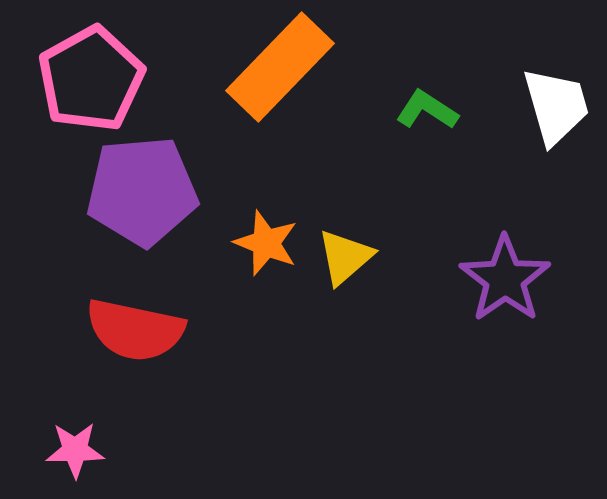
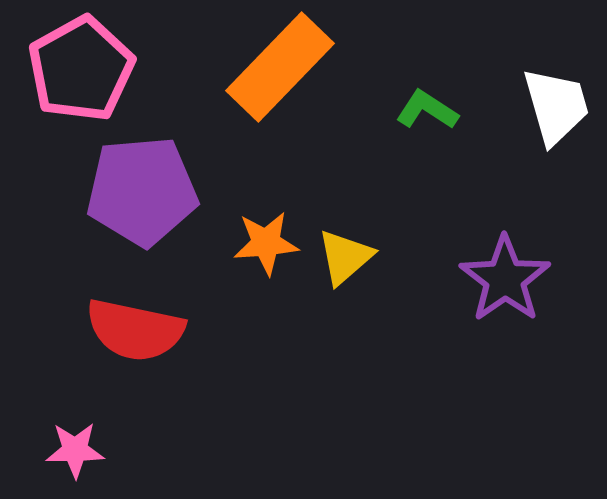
pink pentagon: moved 10 px left, 10 px up
orange star: rotated 26 degrees counterclockwise
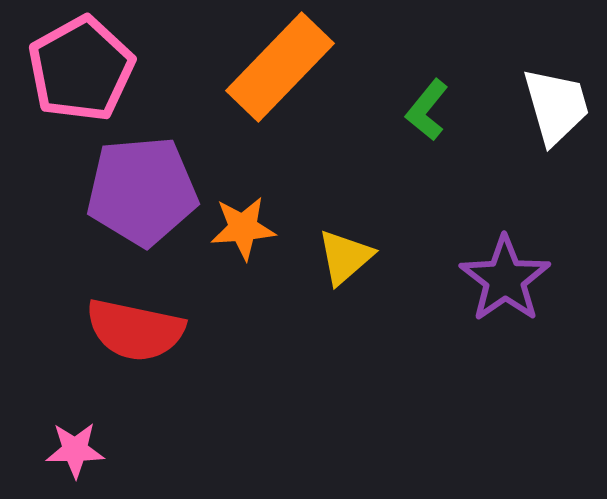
green L-shape: rotated 84 degrees counterclockwise
orange star: moved 23 px left, 15 px up
